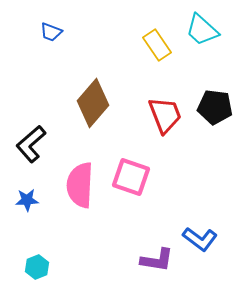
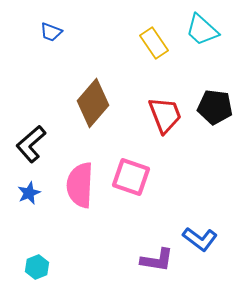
yellow rectangle: moved 3 px left, 2 px up
blue star: moved 2 px right, 7 px up; rotated 20 degrees counterclockwise
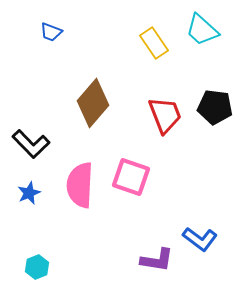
black L-shape: rotated 93 degrees counterclockwise
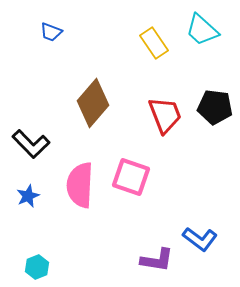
blue star: moved 1 px left, 3 px down
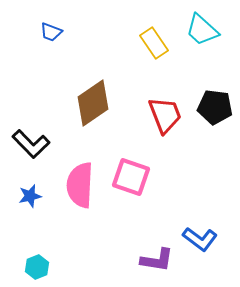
brown diamond: rotated 15 degrees clockwise
blue star: moved 2 px right; rotated 10 degrees clockwise
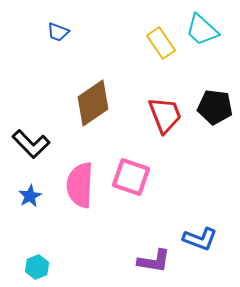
blue trapezoid: moved 7 px right
yellow rectangle: moved 7 px right
blue star: rotated 15 degrees counterclockwise
blue L-shape: rotated 16 degrees counterclockwise
purple L-shape: moved 3 px left, 1 px down
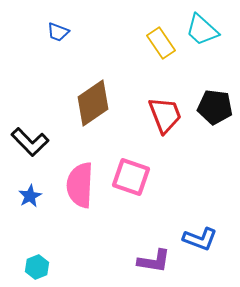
black L-shape: moved 1 px left, 2 px up
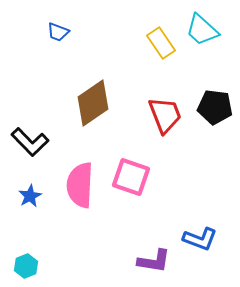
cyan hexagon: moved 11 px left, 1 px up
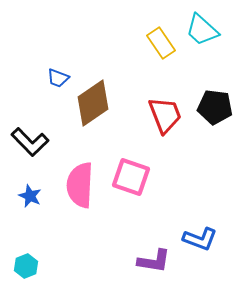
blue trapezoid: moved 46 px down
blue star: rotated 20 degrees counterclockwise
